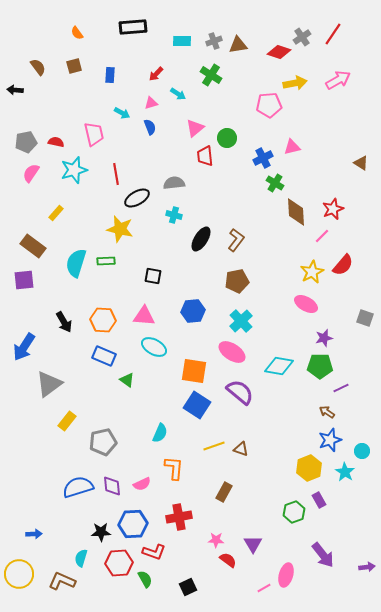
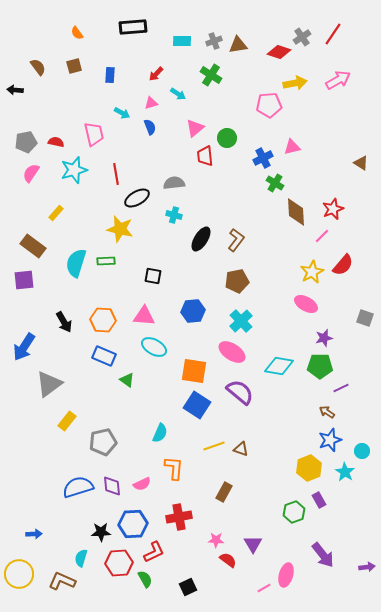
red L-shape at (154, 552): rotated 45 degrees counterclockwise
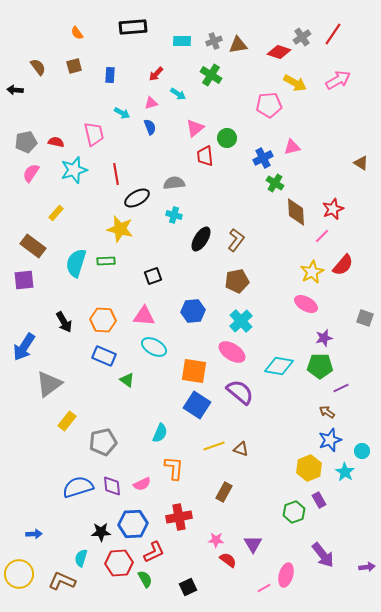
yellow arrow at (295, 83): rotated 40 degrees clockwise
black square at (153, 276): rotated 30 degrees counterclockwise
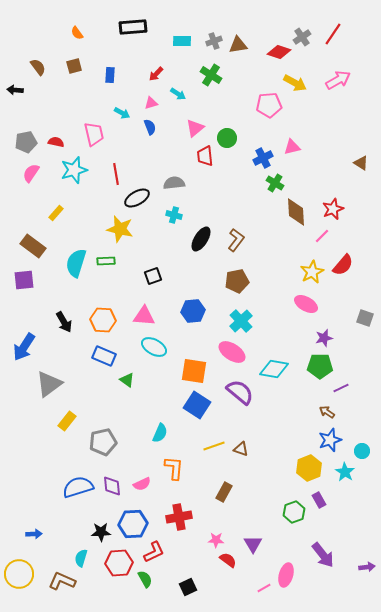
cyan diamond at (279, 366): moved 5 px left, 3 px down
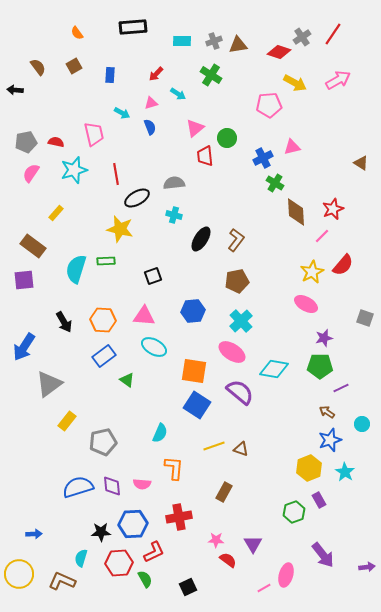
brown square at (74, 66): rotated 14 degrees counterclockwise
cyan semicircle at (76, 263): moved 6 px down
blue rectangle at (104, 356): rotated 60 degrees counterclockwise
cyan circle at (362, 451): moved 27 px up
pink semicircle at (142, 484): rotated 30 degrees clockwise
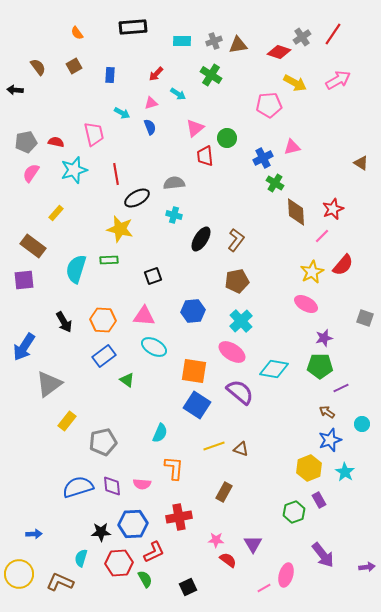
green rectangle at (106, 261): moved 3 px right, 1 px up
brown L-shape at (62, 581): moved 2 px left, 1 px down
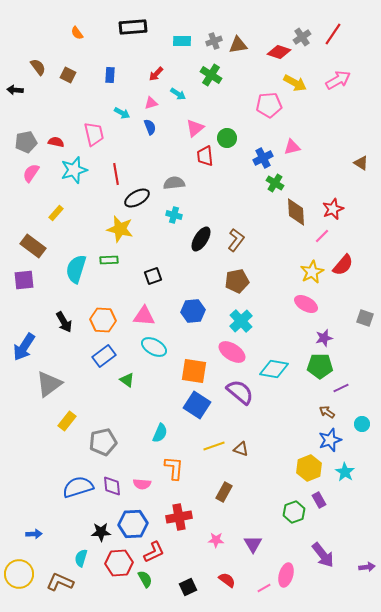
brown square at (74, 66): moved 6 px left, 9 px down; rotated 35 degrees counterclockwise
red semicircle at (228, 560): moved 1 px left, 20 px down
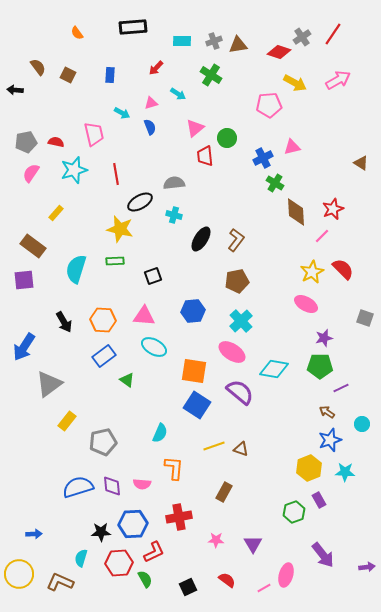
red arrow at (156, 74): moved 6 px up
black ellipse at (137, 198): moved 3 px right, 4 px down
green rectangle at (109, 260): moved 6 px right, 1 px down
red semicircle at (343, 265): moved 4 px down; rotated 85 degrees counterclockwise
cyan star at (345, 472): rotated 30 degrees counterclockwise
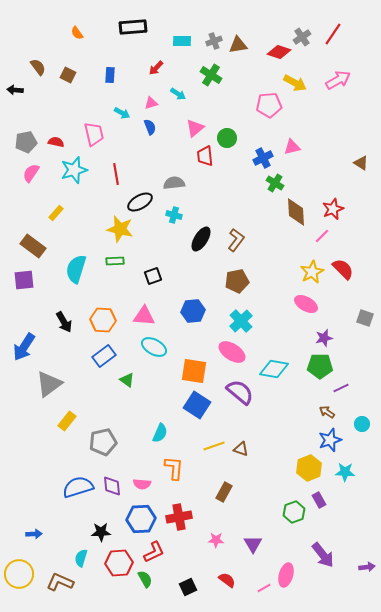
blue hexagon at (133, 524): moved 8 px right, 5 px up
